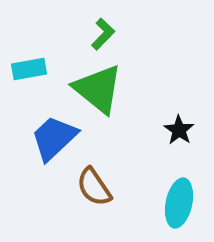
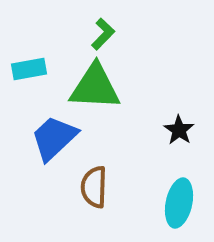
green triangle: moved 3 px left, 2 px up; rotated 36 degrees counterclockwise
brown semicircle: rotated 36 degrees clockwise
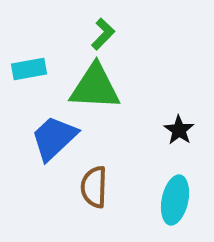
cyan ellipse: moved 4 px left, 3 px up
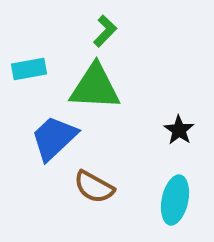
green L-shape: moved 2 px right, 3 px up
brown semicircle: rotated 63 degrees counterclockwise
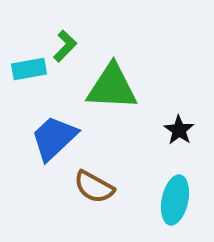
green L-shape: moved 40 px left, 15 px down
green triangle: moved 17 px right
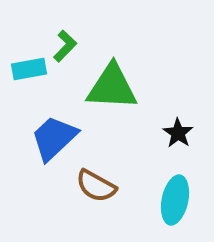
black star: moved 1 px left, 3 px down
brown semicircle: moved 2 px right, 1 px up
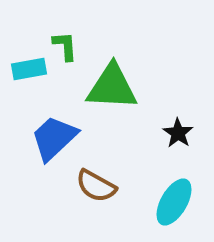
green L-shape: rotated 48 degrees counterclockwise
cyan ellipse: moved 1 px left, 2 px down; rotated 18 degrees clockwise
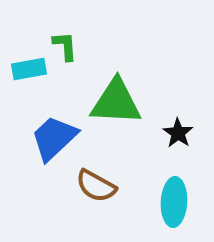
green triangle: moved 4 px right, 15 px down
cyan ellipse: rotated 27 degrees counterclockwise
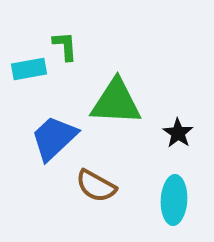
cyan ellipse: moved 2 px up
